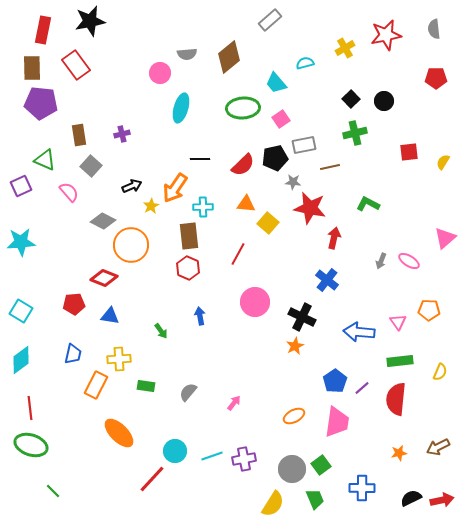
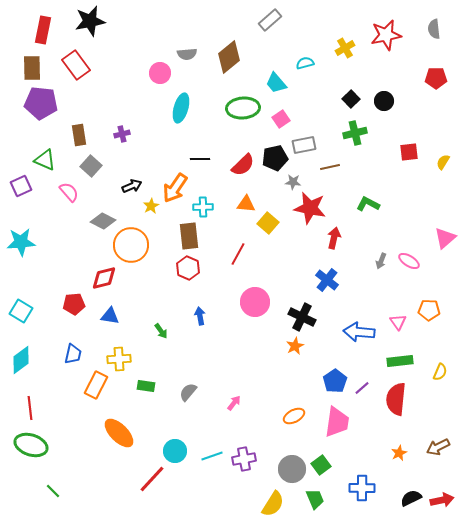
red diamond at (104, 278): rotated 36 degrees counterclockwise
orange star at (399, 453): rotated 14 degrees counterclockwise
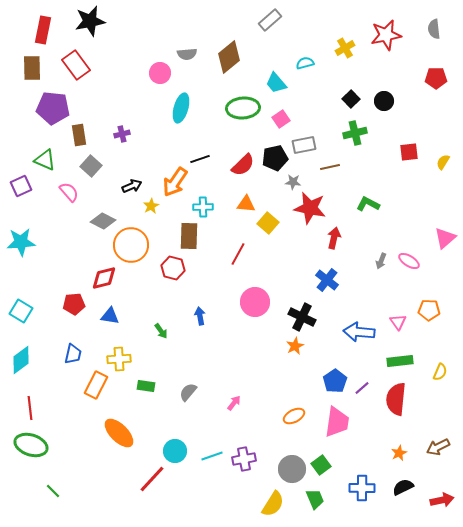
purple pentagon at (41, 103): moved 12 px right, 5 px down
black line at (200, 159): rotated 18 degrees counterclockwise
orange arrow at (175, 188): moved 6 px up
brown rectangle at (189, 236): rotated 8 degrees clockwise
red hexagon at (188, 268): moved 15 px left; rotated 10 degrees counterclockwise
black semicircle at (411, 498): moved 8 px left, 11 px up
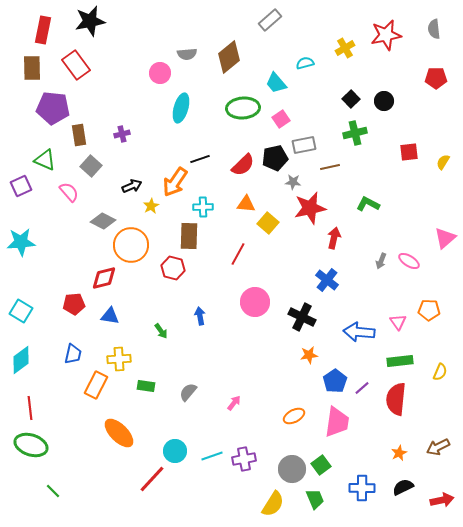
red star at (310, 208): rotated 24 degrees counterclockwise
orange star at (295, 346): moved 14 px right, 9 px down; rotated 18 degrees clockwise
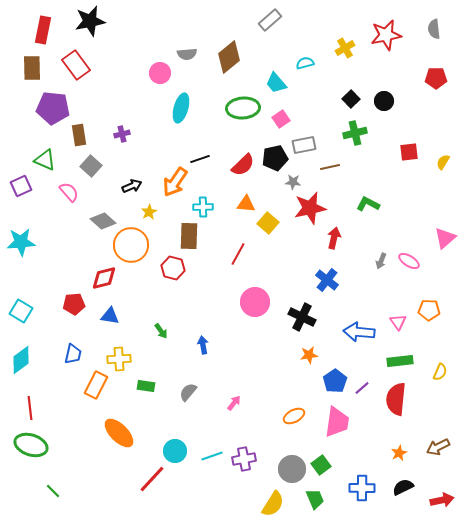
yellow star at (151, 206): moved 2 px left, 6 px down
gray diamond at (103, 221): rotated 15 degrees clockwise
blue arrow at (200, 316): moved 3 px right, 29 px down
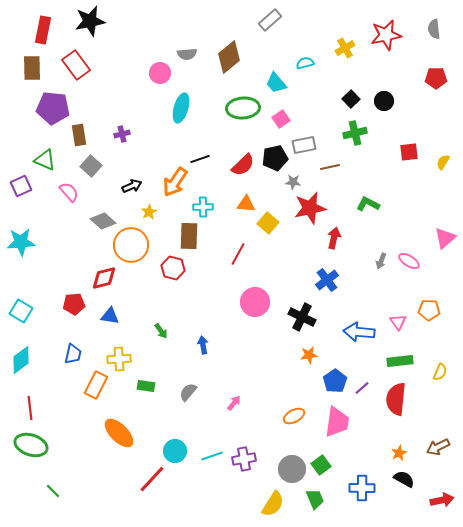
blue cross at (327, 280): rotated 15 degrees clockwise
black semicircle at (403, 487): moved 1 px right, 8 px up; rotated 55 degrees clockwise
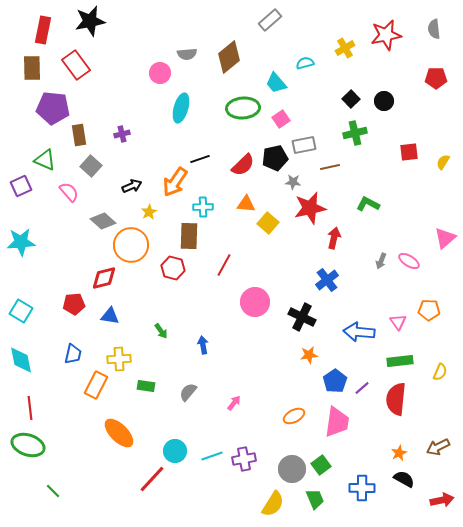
red line at (238, 254): moved 14 px left, 11 px down
cyan diamond at (21, 360): rotated 64 degrees counterclockwise
green ellipse at (31, 445): moved 3 px left
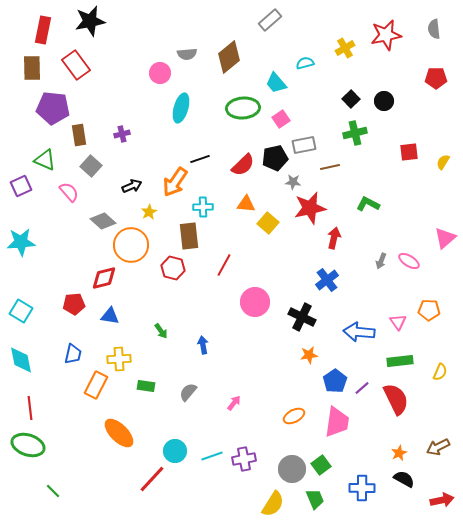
brown rectangle at (189, 236): rotated 8 degrees counterclockwise
red semicircle at (396, 399): rotated 148 degrees clockwise
